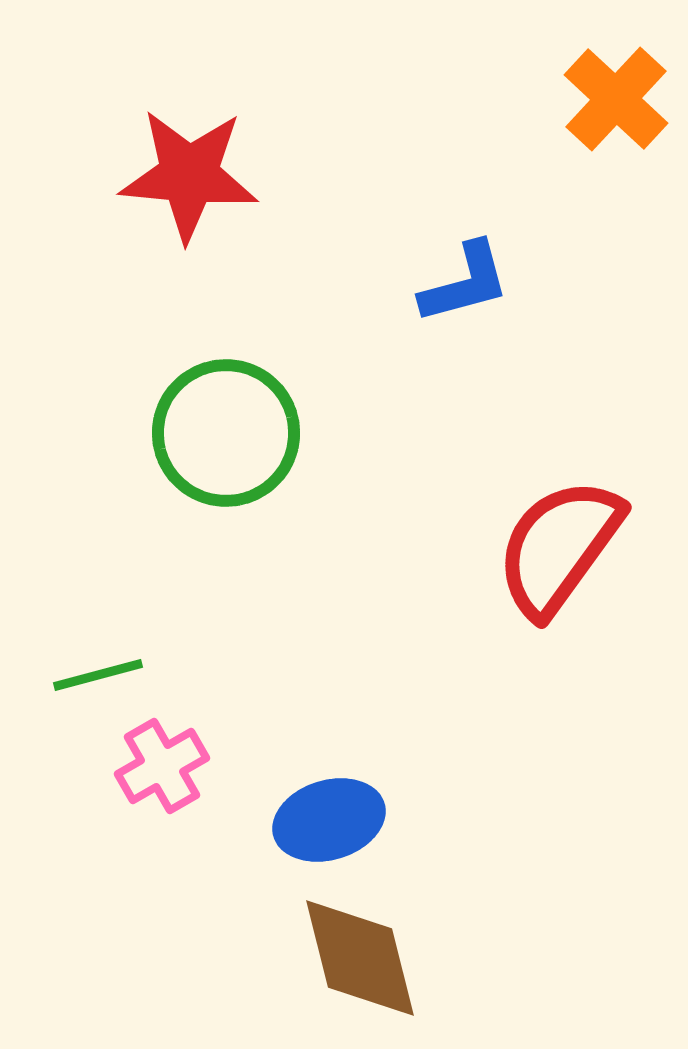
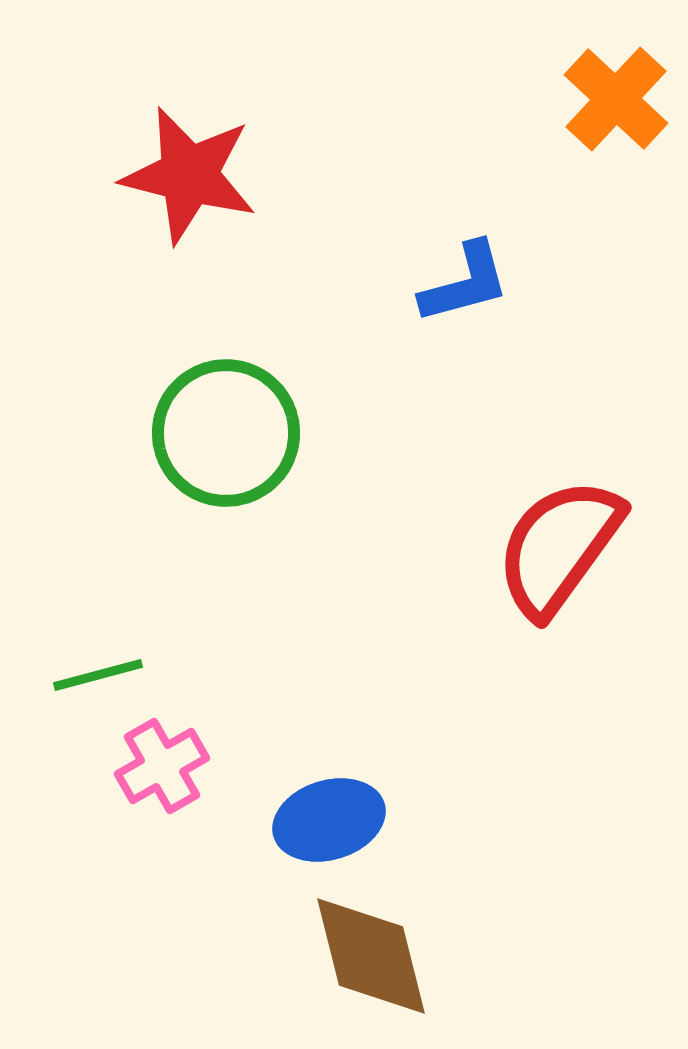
red star: rotated 9 degrees clockwise
brown diamond: moved 11 px right, 2 px up
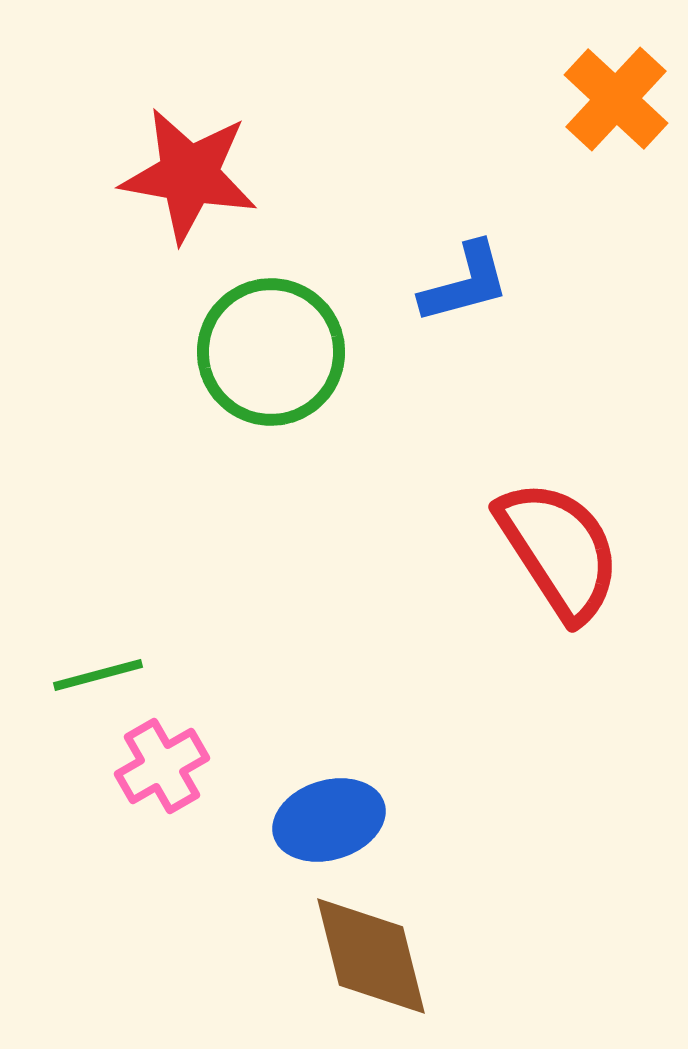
red star: rotated 4 degrees counterclockwise
green circle: moved 45 px right, 81 px up
red semicircle: moved 3 px down; rotated 111 degrees clockwise
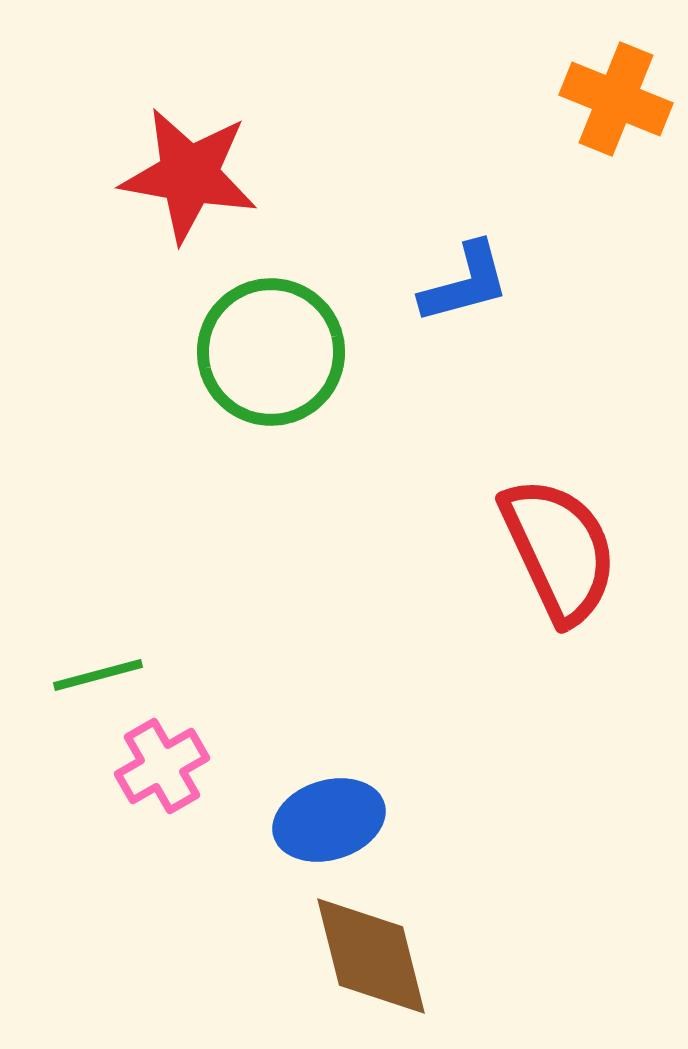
orange cross: rotated 21 degrees counterclockwise
red semicircle: rotated 8 degrees clockwise
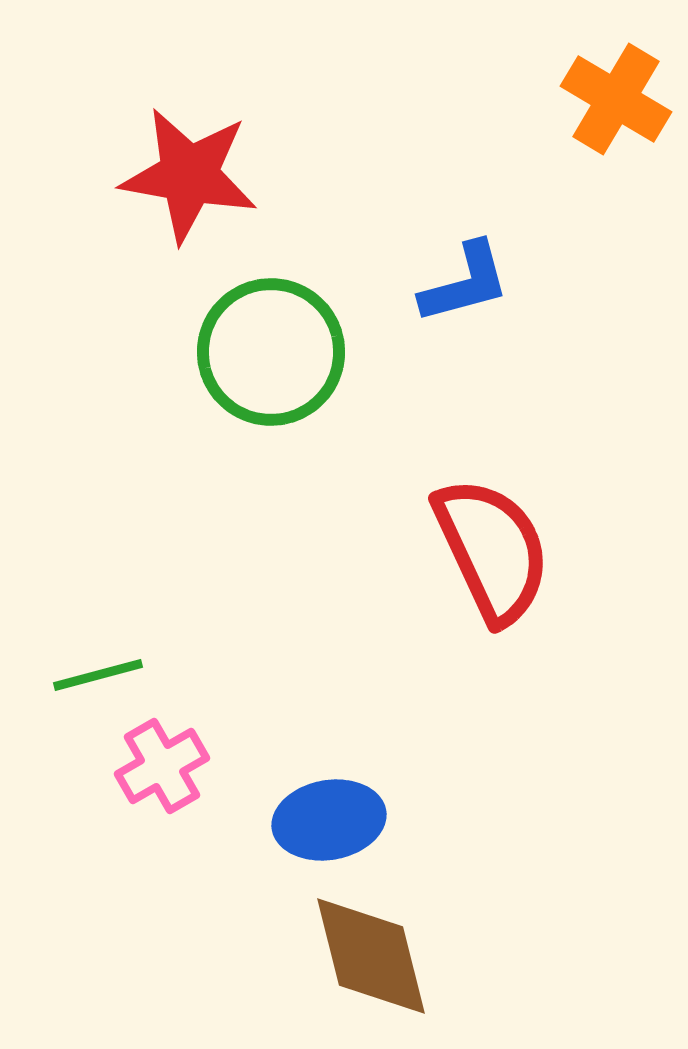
orange cross: rotated 9 degrees clockwise
red semicircle: moved 67 px left
blue ellipse: rotated 7 degrees clockwise
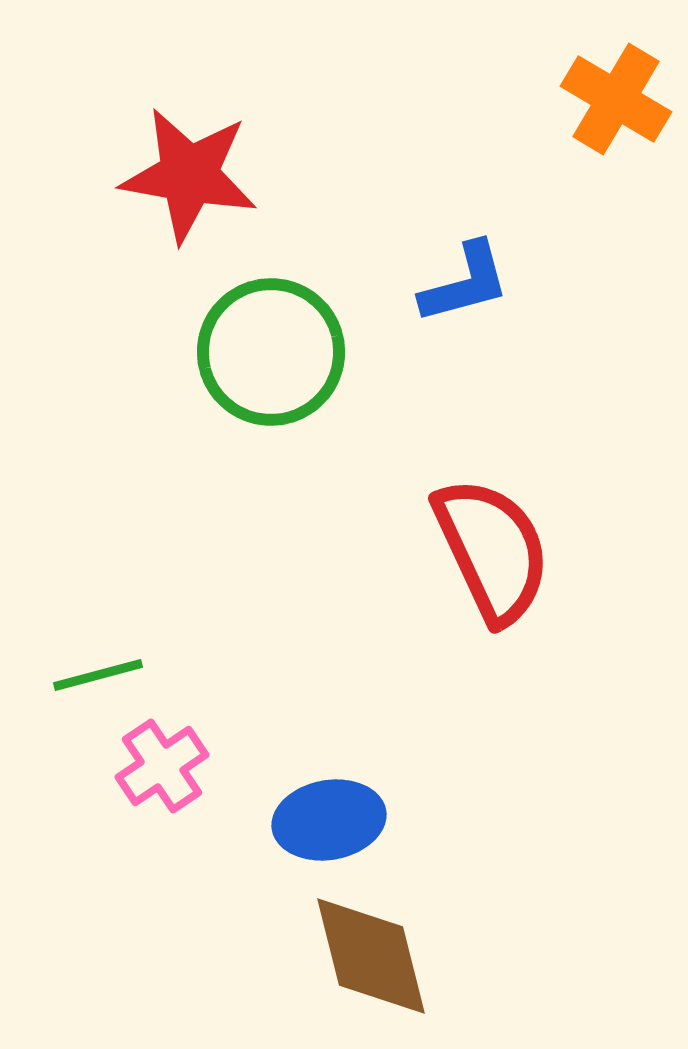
pink cross: rotated 4 degrees counterclockwise
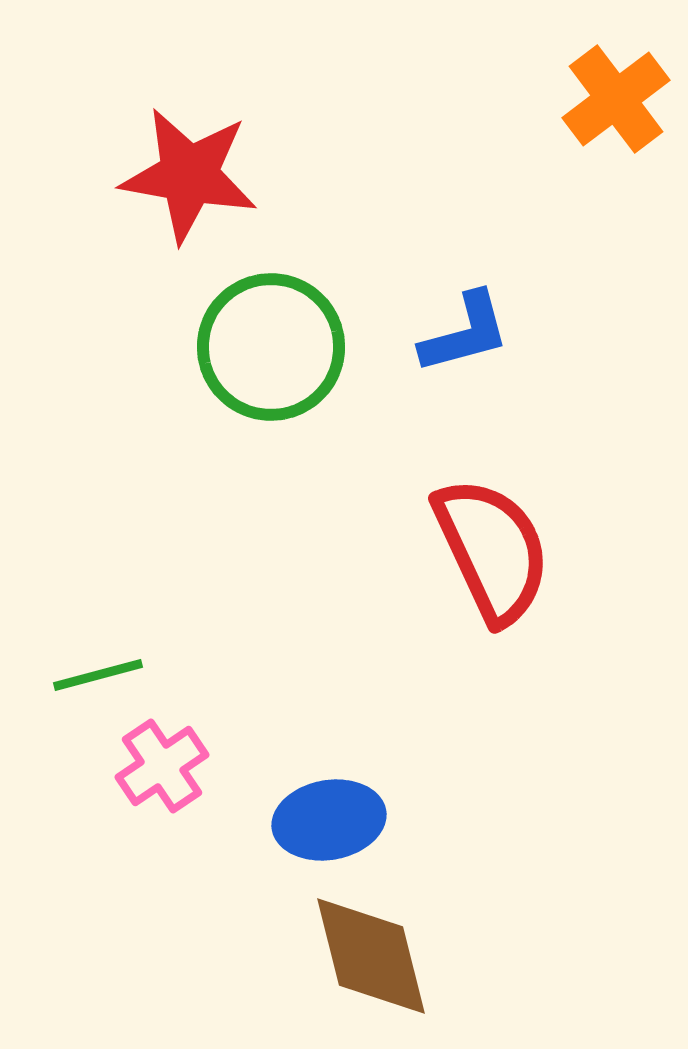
orange cross: rotated 22 degrees clockwise
blue L-shape: moved 50 px down
green circle: moved 5 px up
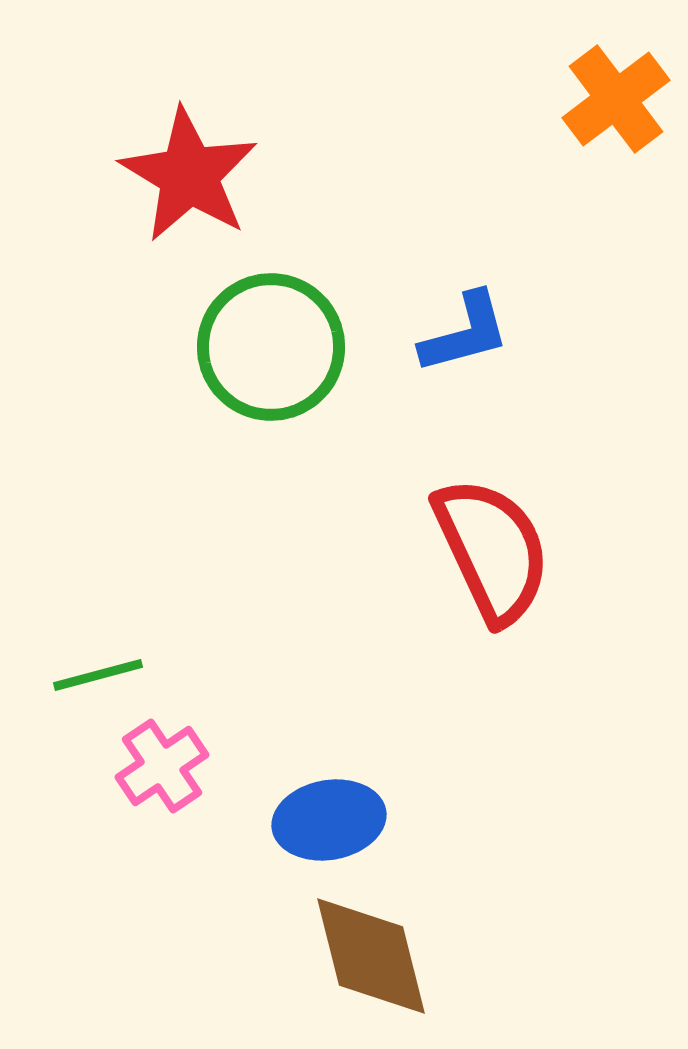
red star: rotated 21 degrees clockwise
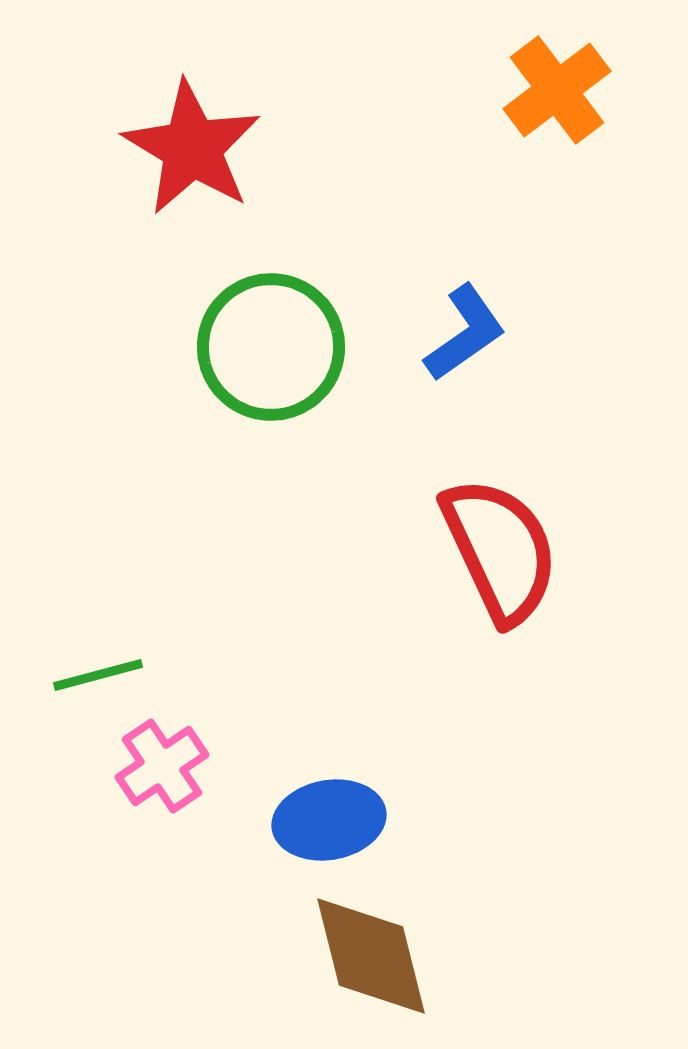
orange cross: moved 59 px left, 9 px up
red star: moved 3 px right, 27 px up
blue L-shape: rotated 20 degrees counterclockwise
red semicircle: moved 8 px right
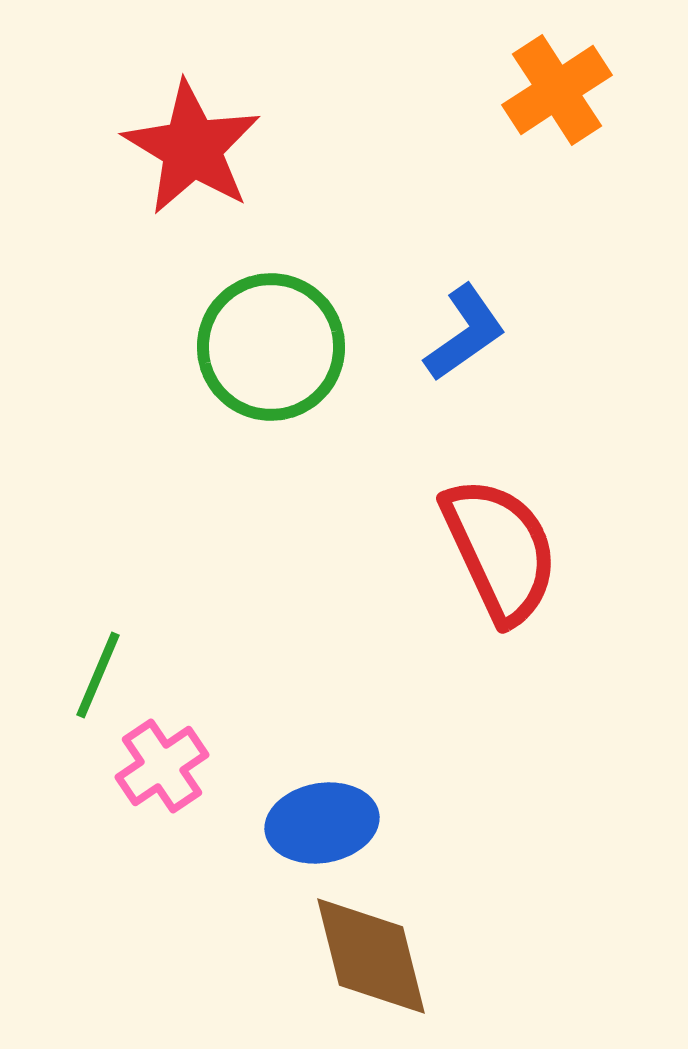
orange cross: rotated 4 degrees clockwise
green line: rotated 52 degrees counterclockwise
blue ellipse: moved 7 px left, 3 px down
